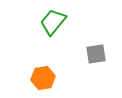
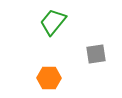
orange hexagon: moved 6 px right; rotated 10 degrees clockwise
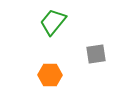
orange hexagon: moved 1 px right, 3 px up
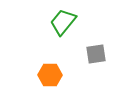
green trapezoid: moved 10 px right
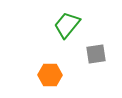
green trapezoid: moved 4 px right, 3 px down
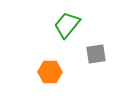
orange hexagon: moved 3 px up
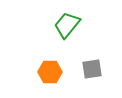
gray square: moved 4 px left, 15 px down
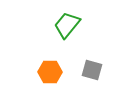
gray square: moved 1 px down; rotated 25 degrees clockwise
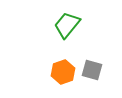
orange hexagon: moved 13 px right; rotated 20 degrees counterclockwise
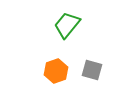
orange hexagon: moved 7 px left, 1 px up
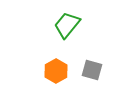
orange hexagon: rotated 10 degrees counterclockwise
